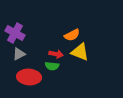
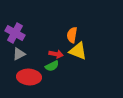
orange semicircle: rotated 126 degrees clockwise
yellow triangle: moved 2 px left, 1 px up
green semicircle: rotated 32 degrees counterclockwise
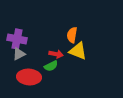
purple cross: moved 2 px right, 6 px down; rotated 18 degrees counterclockwise
green semicircle: moved 1 px left
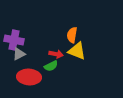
purple cross: moved 3 px left, 1 px down
yellow triangle: moved 1 px left
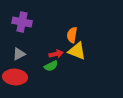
purple cross: moved 8 px right, 18 px up
red arrow: rotated 24 degrees counterclockwise
red ellipse: moved 14 px left
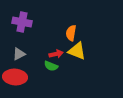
orange semicircle: moved 1 px left, 2 px up
green semicircle: rotated 48 degrees clockwise
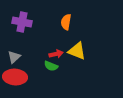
orange semicircle: moved 5 px left, 11 px up
gray triangle: moved 5 px left, 3 px down; rotated 16 degrees counterclockwise
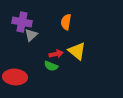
yellow triangle: rotated 18 degrees clockwise
gray triangle: moved 17 px right, 22 px up
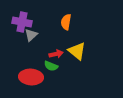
red ellipse: moved 16 px right
